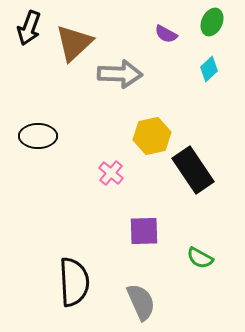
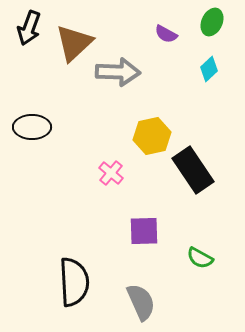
gray arrow: moved 2 px left, 2 px up
black ellipse: moved 6 px left, 9 px up
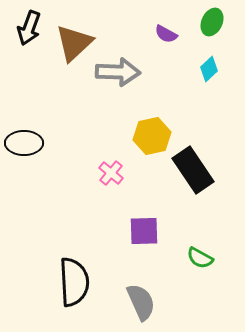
black ellipse: moved 8 px left, 16 px down
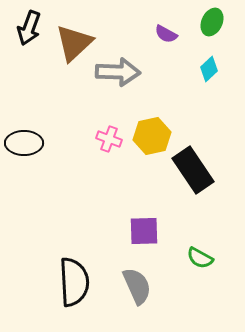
pink cross: moved 2 px left, 34 px up; rotated 20 degrees counterclockwise
gray semicircle: moved 4 px left, 16 px up
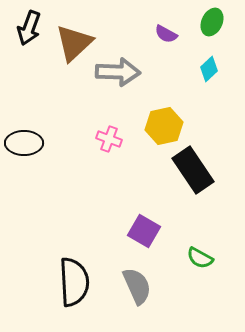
yellow hexagon: moved 12 px right, 10 px up
purple square: rotated 32 degrees clockwise
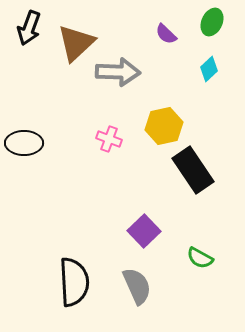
purple semicircle: rotated 15 degrees clockwise
brown triangle: moved 2 px right
purple square: rotated 16 degrees clockwise
